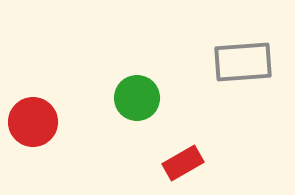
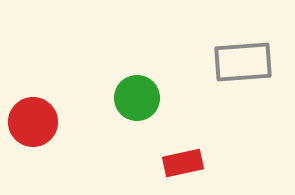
red rectangle: rotated 18 degrees clockwise
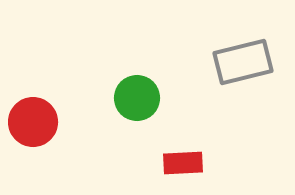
gray rectangle: rotated 10 degrees counterclockwise
red rectangle: rotated 9 degrees clockwise
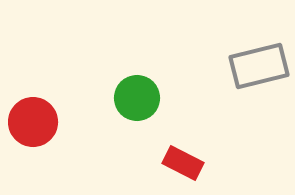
gray rectangle: moved 16 px right, 4 px down
red rectangle: rotated 30 degrees clockwise
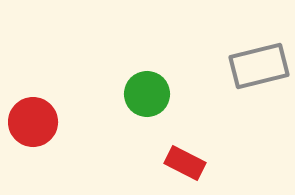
green circle: moved 10 px right, 4 px up
red rectangle: moved 2 px right
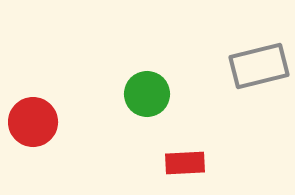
red rectangle: rotated 30 degrees counterclockwise
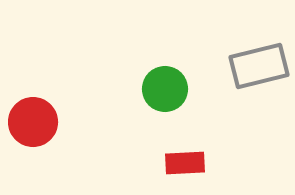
green circle: moved 18 px right, 5 px up
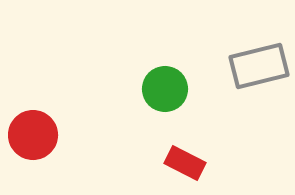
red circle: moved 13 px down
red rectangle: rotated 30 degrees clockwise
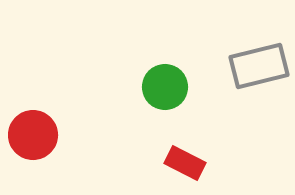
green circle: moved 2 px up
